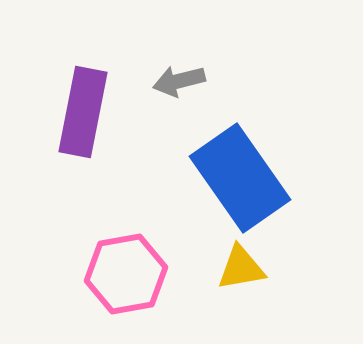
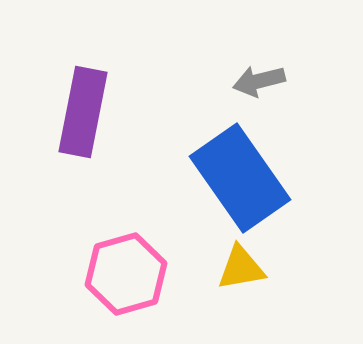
gray arrow: moved 80 px right
pink hexagon: rotated 6 degrees counterclockwise
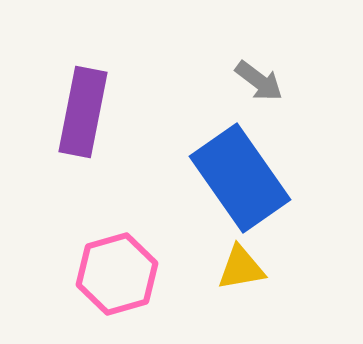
gray arrow: rotated 129 degrees counterclockwise
pink hexagon: moved 9 px left
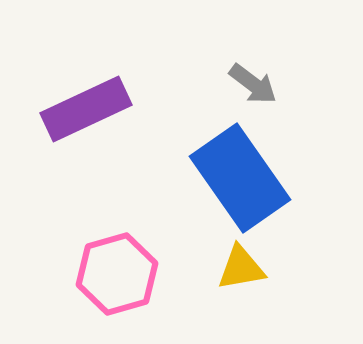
gray arrow: moved 6 px left, 3 px down
purple rectangle: moved 3 px right, 3 px up; rotated 54 degrees clockwise
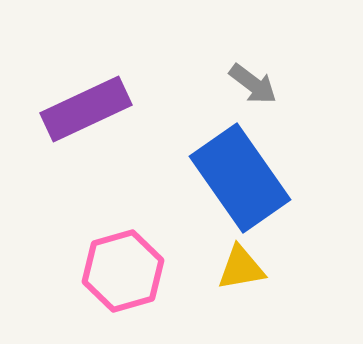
pink hexagon: moved 6 px right, 3 px up
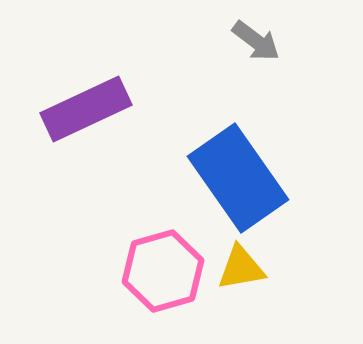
gray arrow: moved 3 px right, 43 px up
blue rectangle: moved 2 px left
pink hexagon: moved 40 px right
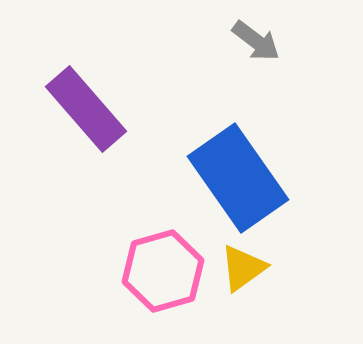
purple rectangle: rotated 74 degrees clockwise
yellow triangle: moved 2 px right; rotated 26 degrees counterclockwise
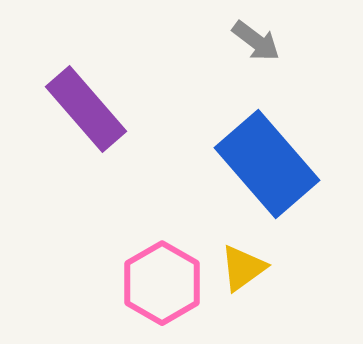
blue rectangle: moved 29 px right, 14 px up; rotated 6 degrees counterclockwise
pink hexagon: moved 1 px left, 12 px down; rotated 14 degrees counterclockwise
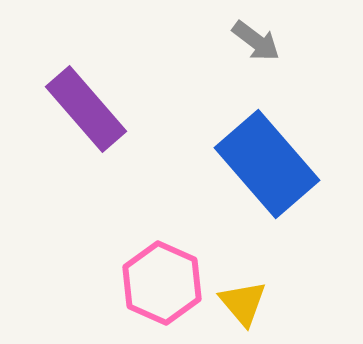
yellow triangle: moved 35 px down; rotated 34 degrees counterclockwise
pink hexagon: rotated 6 degrees counterclockwise
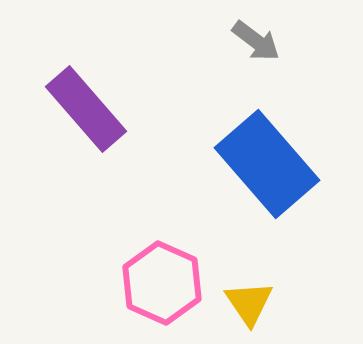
yellow triangle: moved 6 px right; rotated 6 degrees clockwise
